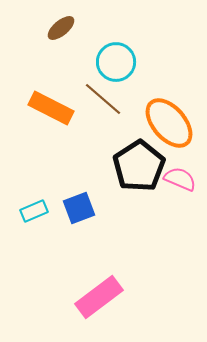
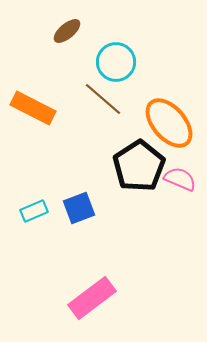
brown ellipse: moved 6 px right, 3 px down
orange rectangle: moved 18 px left
pink rectangle: moved 7 px left, 1 px down
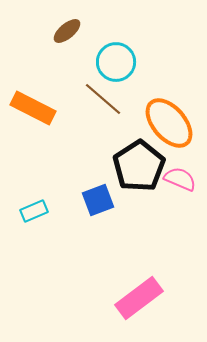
blue square: moved 19 px right, 8 px up
pink rectangle: moved 47 px right
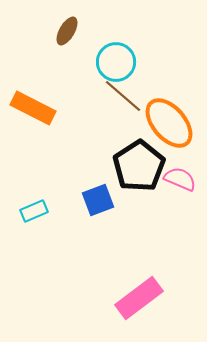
brown ellipse: rotated 20 degrees counterclockwise
brown line: moved 20 px right, 3 px up
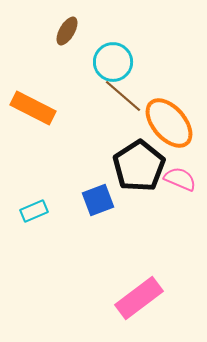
cyan circle: moved 3 px left
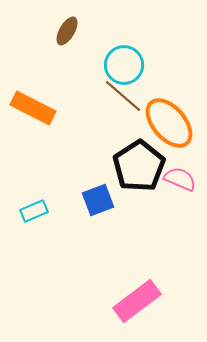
cyan circle: moved 11 px right, 3 px down
pink rectangle: moved 2 px left, 3 px down
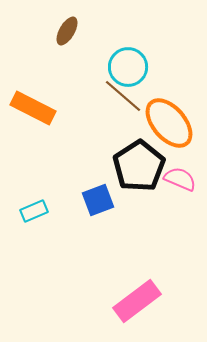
cyan circle: moved 4 px right, 2 px down
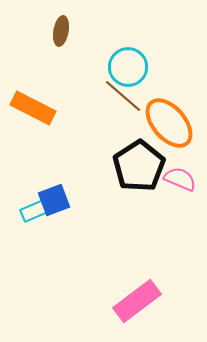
brown ellipse: moved 6 px left; rotated 20 degrees counterclockwise
blue square: moved 44 px left
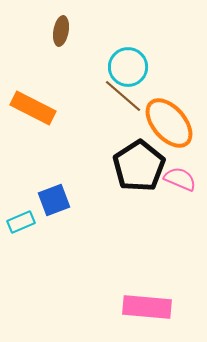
cyan rectangle: moved 13 px left, 11 px down
pink rectangle: moved 10 px right, 6 px down; rotated 42 degrees clockwise
